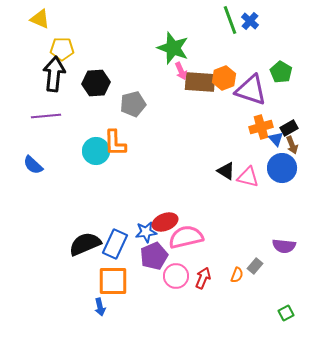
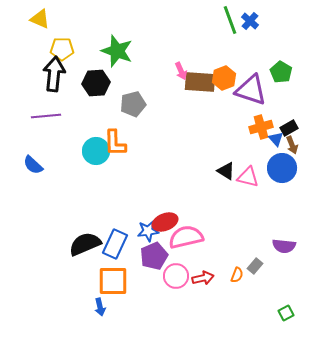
green star: moved 56 px left, 3 px down
blue star: moved 2 px right, 1 px up
red arrow: rotated 55 degrees clockwise
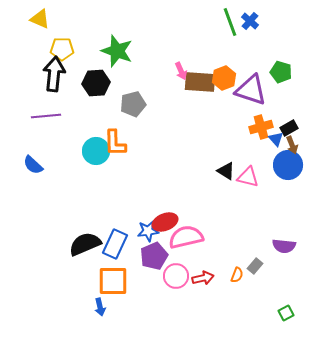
green line: moved 2 px down
green pentagon: rotated 15 degrees counterclockwise
blue circle: moved 6 px right, 3 px up
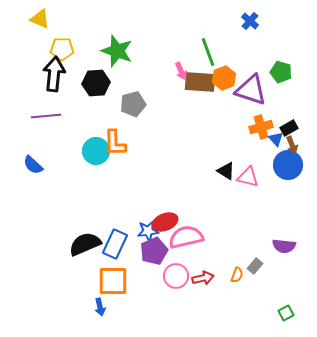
green line: moved 22 px left, 30 px down
purple pentagon: moved 5 px up
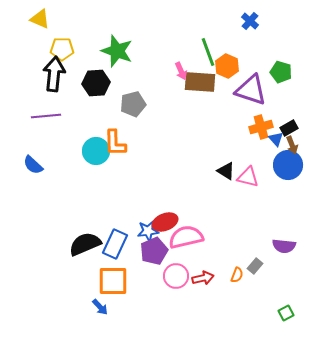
orange hexagon: moved 3 px right, 12 px up; rotated 15 degrees counterclockwise
blue arrow: rotated 30 degrees counterclockwise
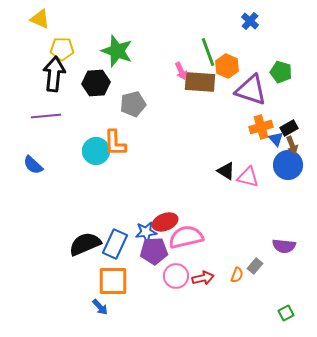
blue star: moved 2 px left, 1 px down
purple pentagon: rotated 20 degrees clockwise
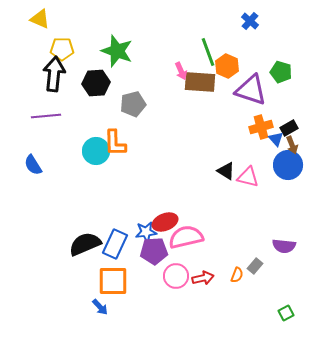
blue semicircle: rotated 15 degrees clockwise
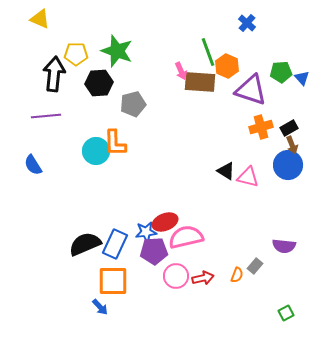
blue cross: moved 3 px left, 2 px down
yellow pentagon: moved 14 px right, 5 px down
green pentagon: rotated 20 degrees counterclockwise
black hexagon: moved 3 px right
blue triangle: moved 26 px right, 61 px up
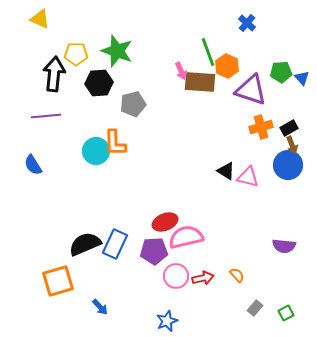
blue star: moved 21 px right, 89 px down; rotated 15 degrees counterclockwise
gray rectangle: moved 42 px down
orange semicircle: rotated 63 degrees counterclockwise
orange square: moved 55 px left; rotated 16 degrees counterclockwise
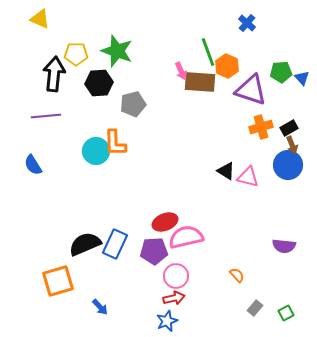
red arrow: moved 29 px left, 20 px down
